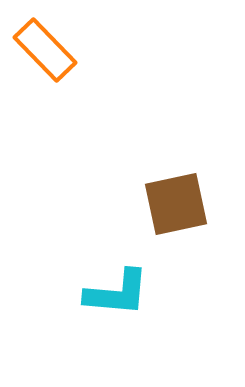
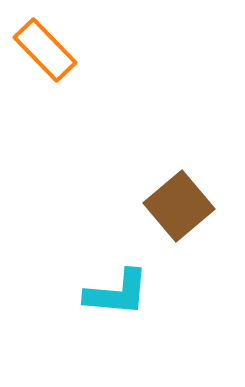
brown square: moved 3 px right, 2 px down; rotated 28 degrees counterclockwise
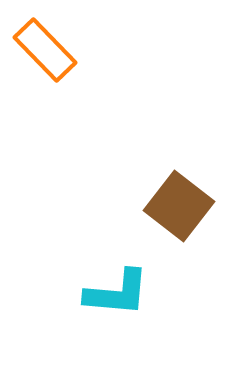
brown square: rotated 12 degrees counterclockwise
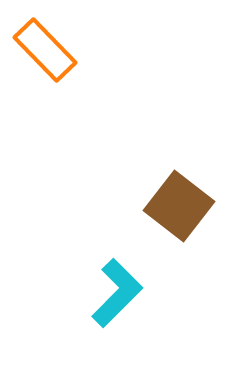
cyan L-shape: rotated 50 degrees counterclockwise
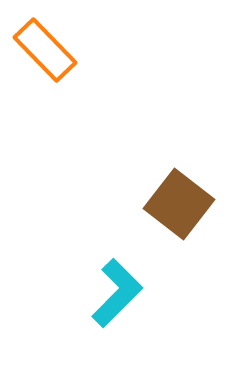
brown square: moved 2 px up
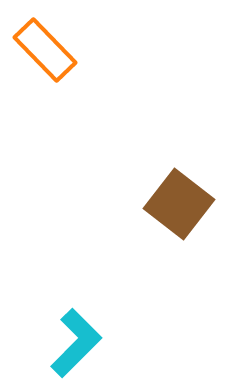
cyan L-shape: moved 41 px left, 50 px down
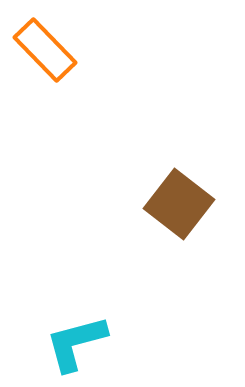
cyan L-shape: rotated 150 degrees counterclockwise
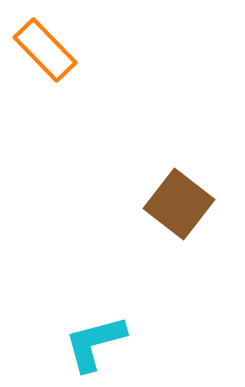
cyan L-shape: moved 19 px right
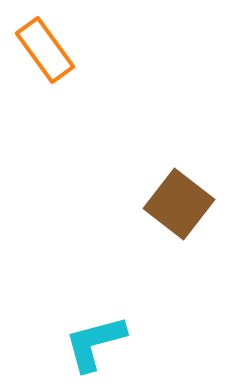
orange rectangle: rotated 8 degrees clockwise
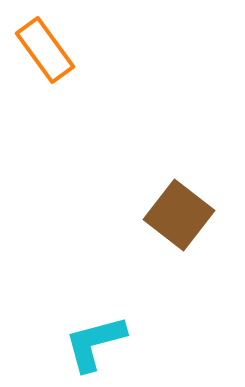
brown square: moved 11 px down
